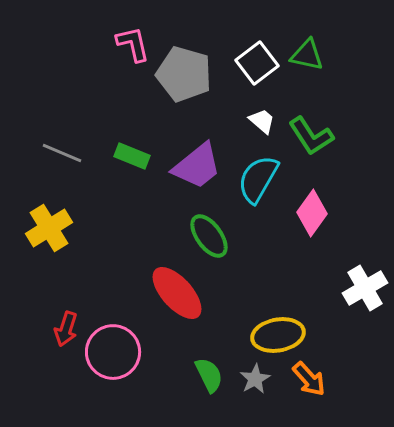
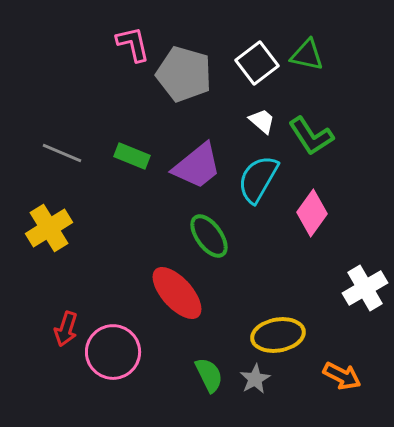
orange arrow: moved 33 px right, 3 px up; rotated 21 degrees counterclockwise
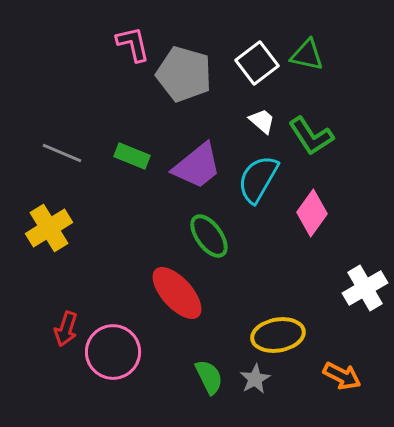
green semicircle: moved 2 px down
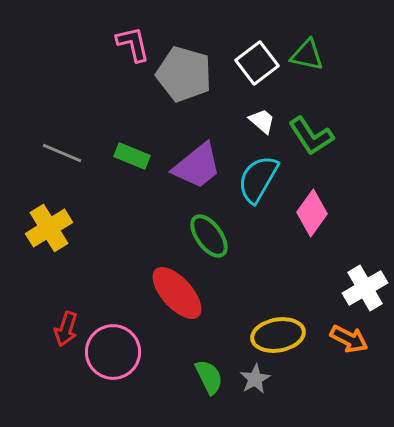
orange arrow: moved 7 px right, 37 px up
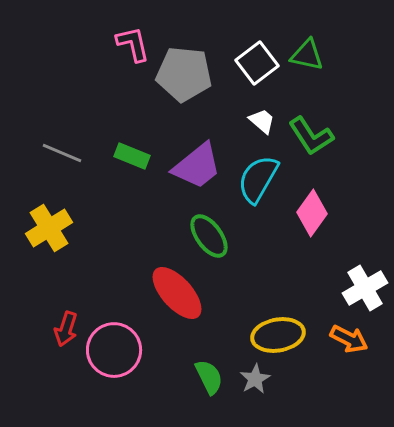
gray pentagon: rotated 10 degrees counterclockwise
pink circle: moved 1 px right, 2 px up
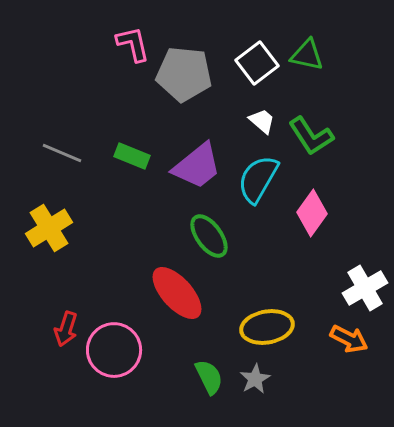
yellow ellipse: moved 11 px left, 8 px up
